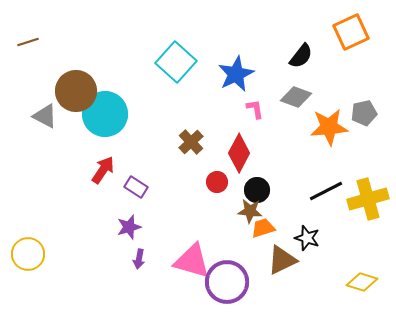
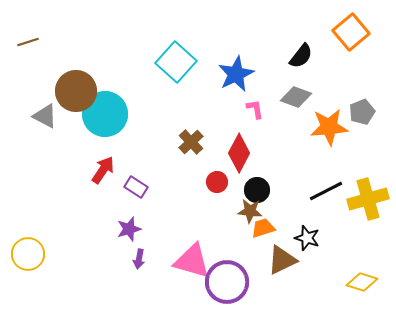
orange square: rotated 15 degrees counterclockwise
gray pentagon: moved 2 px left, 1 px up; rotated 10 degrees counterclockwise
purple star: moved 2 px down
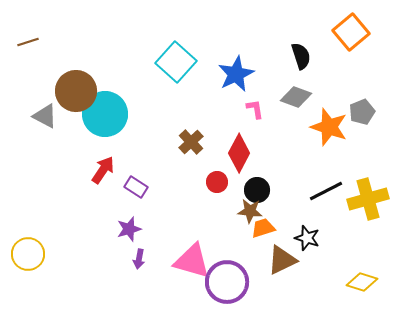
black semicircle: rotated 56 degrees counterclockwise
orange star: rotated 24 degrees clockwise
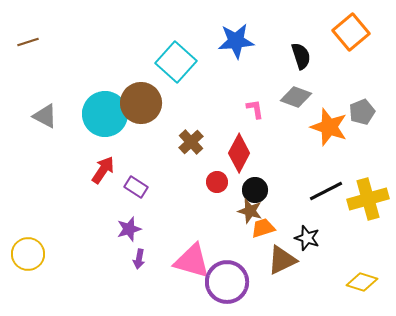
blue star: moved 33 px up; rotated 21 degrees clockwise
brown circle: moved 65 px right, 12 px down
black circle: moved 2 px left
brown star: rotated 10 degrees clockwise
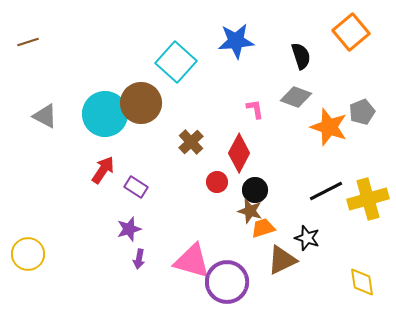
yellow diamond: rotated 64 degrees clockwise
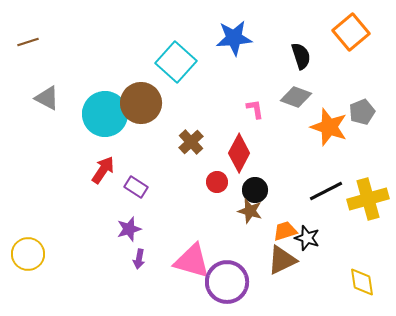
blue star: moved 2 px left, 3 px up
gray triangle: moved 2 px right, 18 px up
orange trapezoid: moved 22 px right, 3 px down
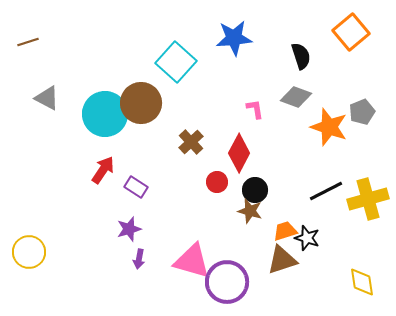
yellow circle: moved 1 px right, 2 px up
brown triangle: rotated 8 degrees clockwise
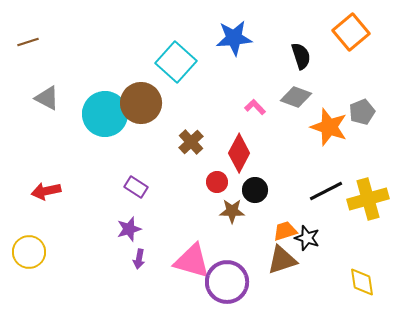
pink L-shape: moved 2 px up; rotated 35 degrees counterclockwise
red arrow: moved 57 px left, 21 px down; rotated 136 degrees counterclockwise
brown star: moved 18 px left; rotated 15 degrees counterclockwise
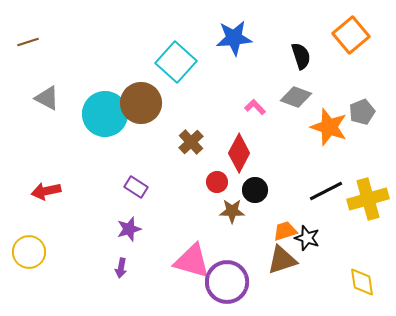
orange square: moved 3 px down
purple arrow: moved 18 px left, 9 px down
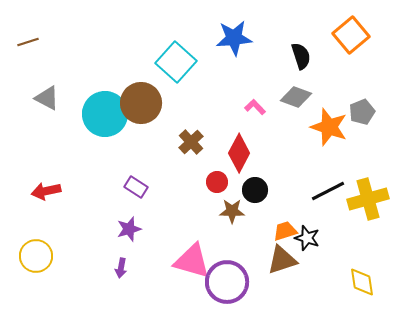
black line: moved 2 px right
yellow circle: moved 7 px right, 4 px down
